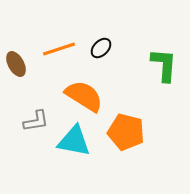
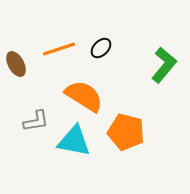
green L-shape: rotated 36 degrees clockwise
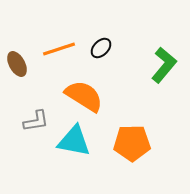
brown ellipse: moved 1 px right
orange pentagon: moved 6 px right, 11 px down; rotated 15 degrees counterclockwise
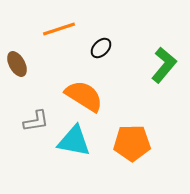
orange line: moved 20 px up
